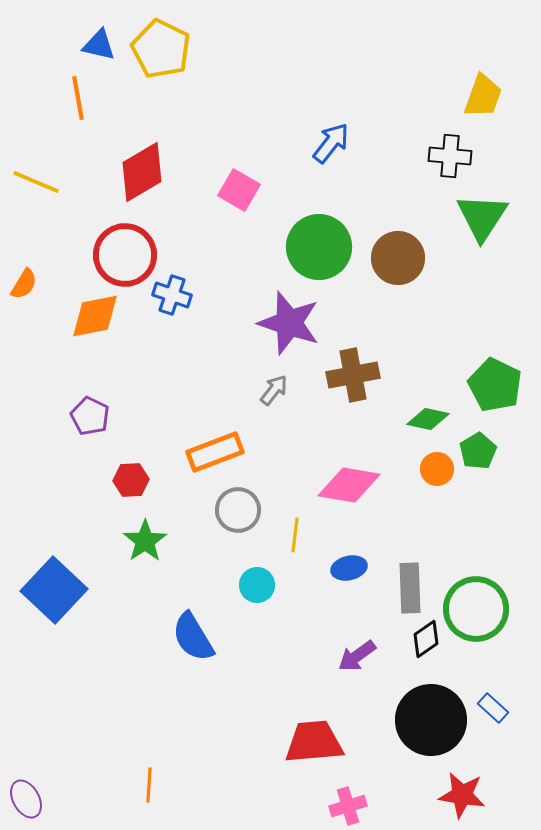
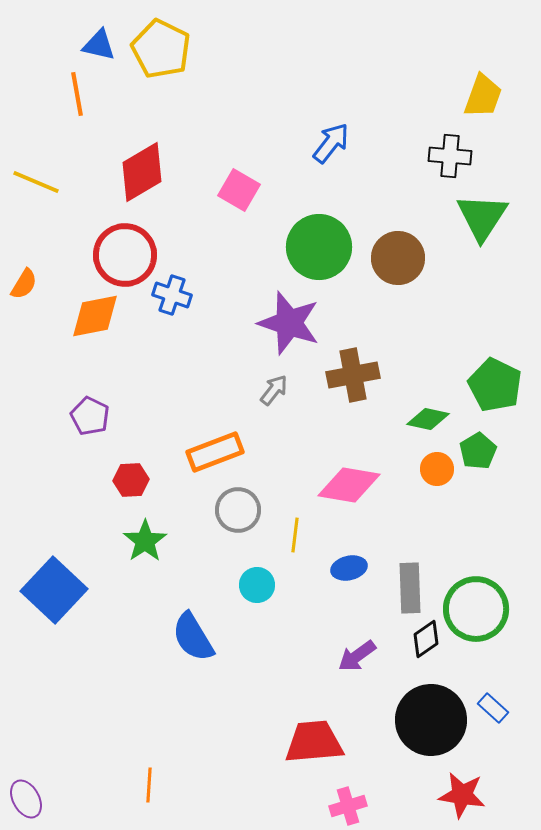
orange line at (78, 98): moved 1 px left, 4 px up
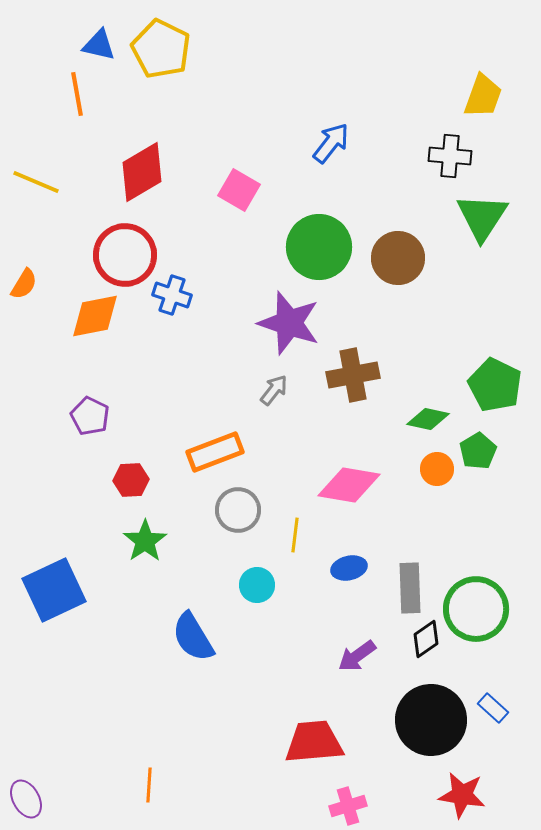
blue square at (54, 590): rotated 22 degrees clockwise
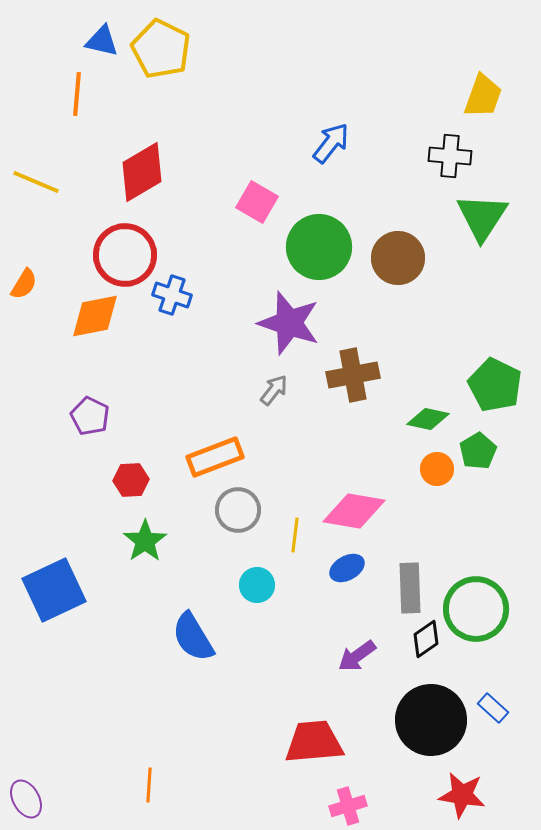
blue triangle at (99, 45): moved 3 px right, 4 px up
orange line at (77, 94): rotated 15 degrees clockwise
pink square at (239, 190): moved 18 px right, 12 px down
orange rectangle at (215, 452): moved 5 px down
pink diamond at (349, 485): moved 5 px right, 26 px down
blue ellipse at (349, 568): moved 2 px left; rotated 16 degrees counterclockwise
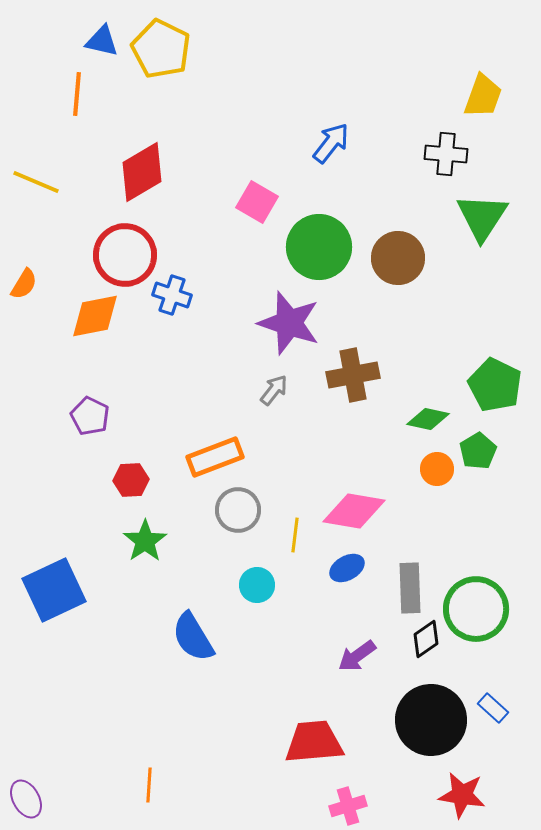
black cross at (450, 156): moved 4 px left, 2 px up
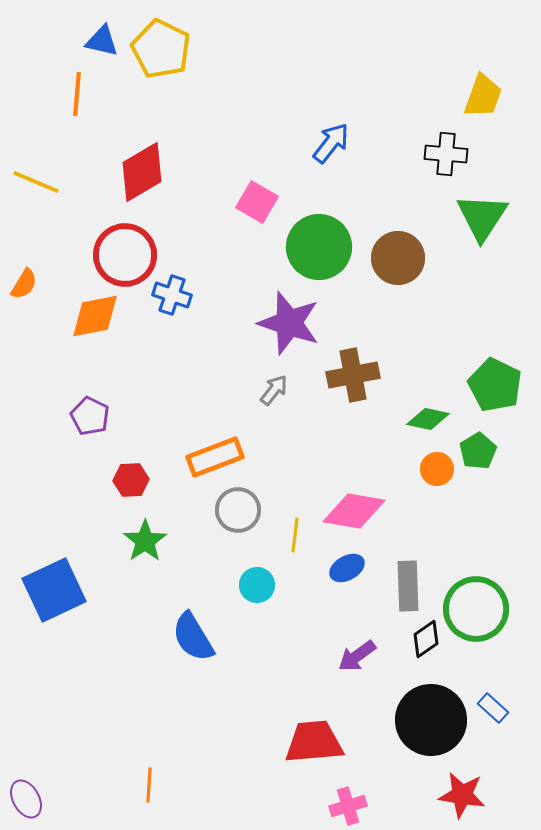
gray rectangle at (410, 588): moved 2 px left, 2 px up
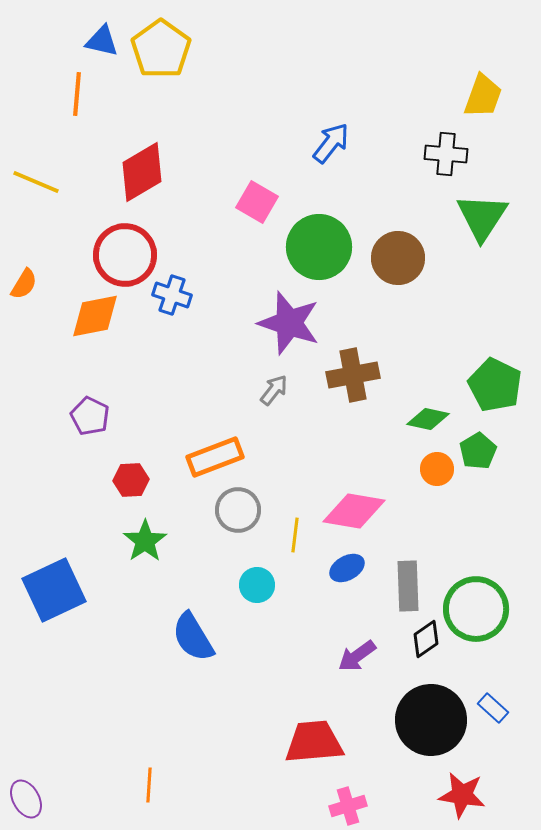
yellow pentagon at (161, 49): rotated 10 degrees clockwise
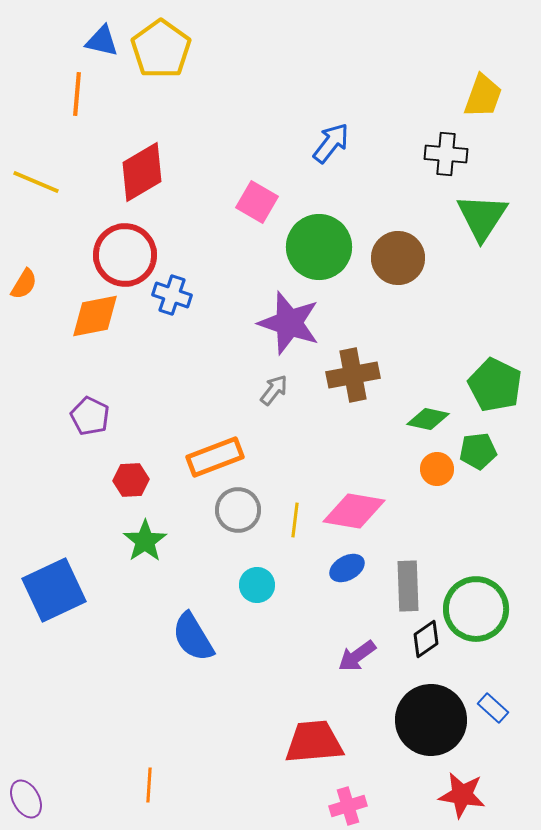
green pentagon at (478, 451): rotated 24 degrees clockwise
yellow line at (295, 535): moved 15 px up
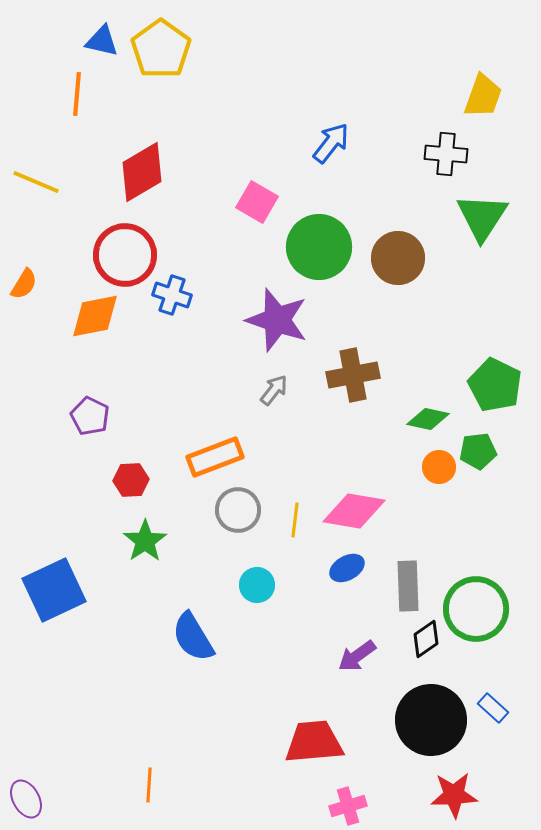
purple star at (289, 323): moved 12 px left, 3 px up
orange circle at (437, 469): moved 2 px right, 2 px up
red star at (462, 795): moved 8 px left; rotated 12 degrees counterclockwise
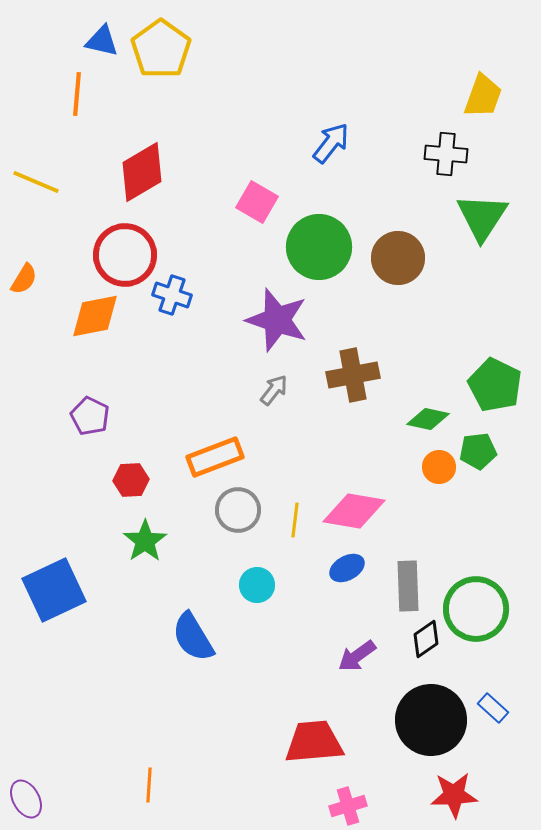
orange semicircle at (24, 284): moved 5 px up
